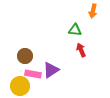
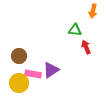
red arrow: moved 5 px right, 3 px up
brown circle: moved 6 px left
yellow circle: moved 1 px left, 3 px up
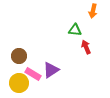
pink rectangle: rotated 21 degrees clockwise
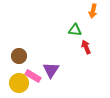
purple triangle: rotated 24 degrees counterclockwise
pink rectangle: moved 2 px down
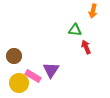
brown circle: moved 5 px left
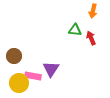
red arrow: moved 5 px right, 9 px up
purple triangle: moved 1 px up
pink rectangle: rotated 21 degrees counterclockwise
